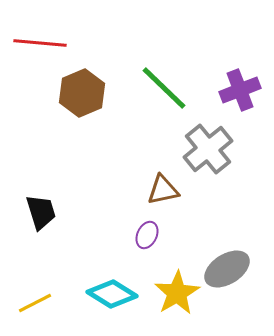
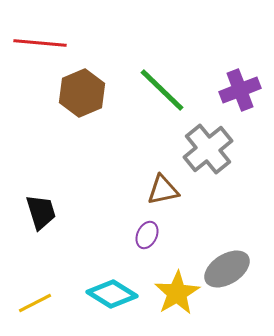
green line: moved 2 px left, 2 px down
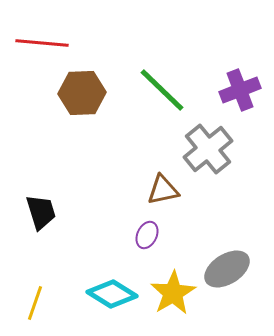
red line: moved 2 px right
brown hexagon: rotated 21 degrees clockwise
yellow star: moved 4 px left
yellow line: rotated 44 degrees counterclockwise
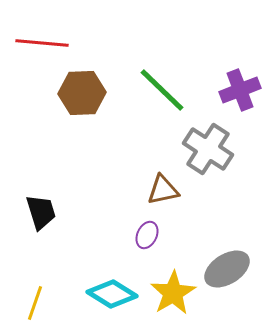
gray cross: rotated 18 degrees counterclockwise
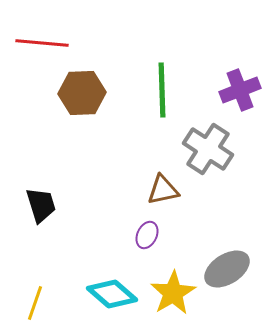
green line: rotated 44 degrees clockwise
black trapezoid: moved 7 px up
cyan diamond: rotated 9 degrees clockwise
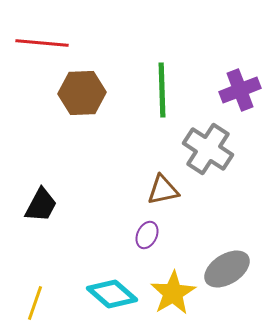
black trapezoid: rotated 45 degrees clockwise
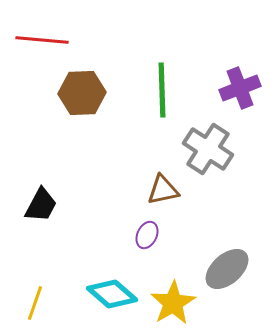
red line: moved 3 px up
purple cross: moved 2 px up
gray ellipse: rotated 9 degrees counterclockwise
yellow star: moved 10 px down
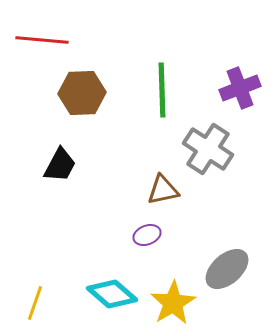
black trapezoid: moved 19 px right, 40 px up
purple ellipse: rotated 44 degrees clockwise
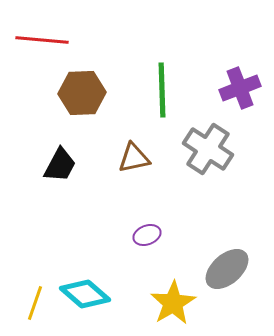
brown triangle: moved 29 px left, 32 px up
cyan diamond: moved 27 px left
